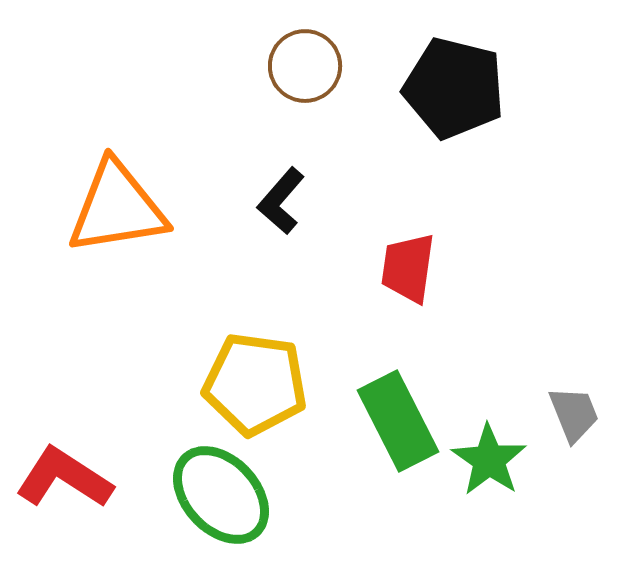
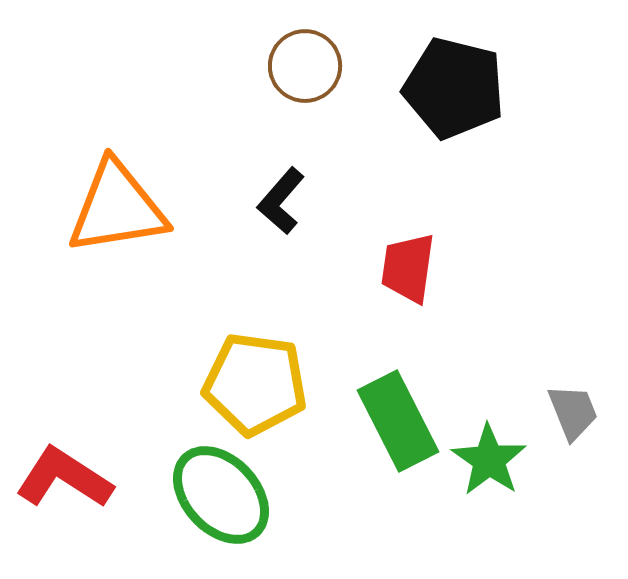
gray trapezoid: moved 1 px left, 2 px up
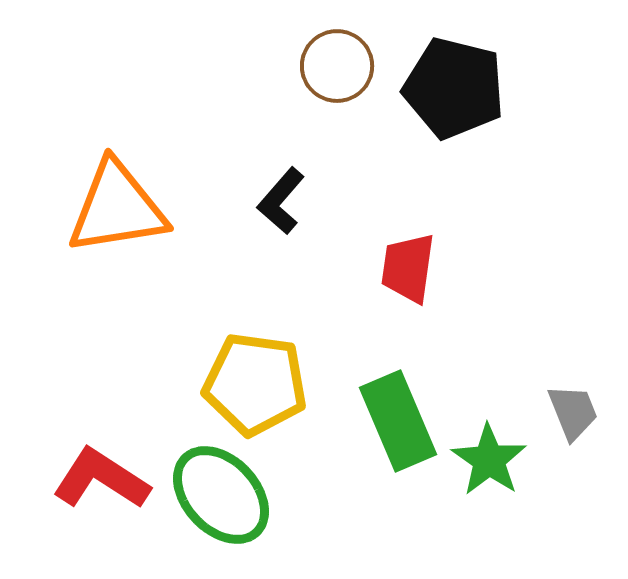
brown circle: moved 32 px right
green rectangle: rotated 4 degrees clockwise
red L-shape: moved 37 px right, 1 px down
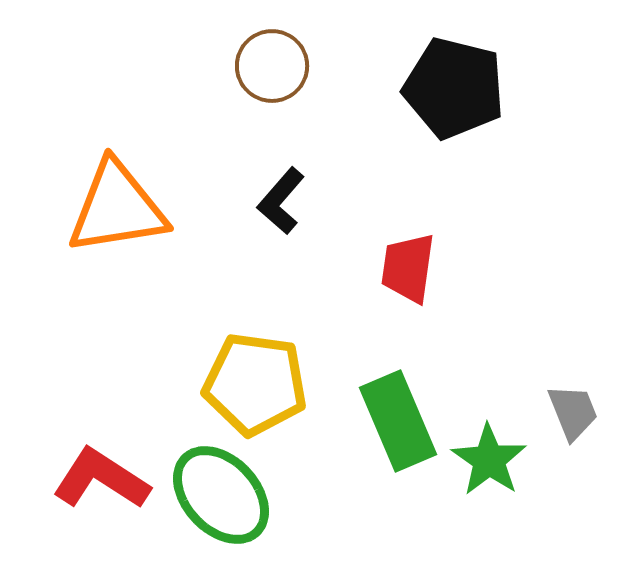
brown circle: moved 65 px left
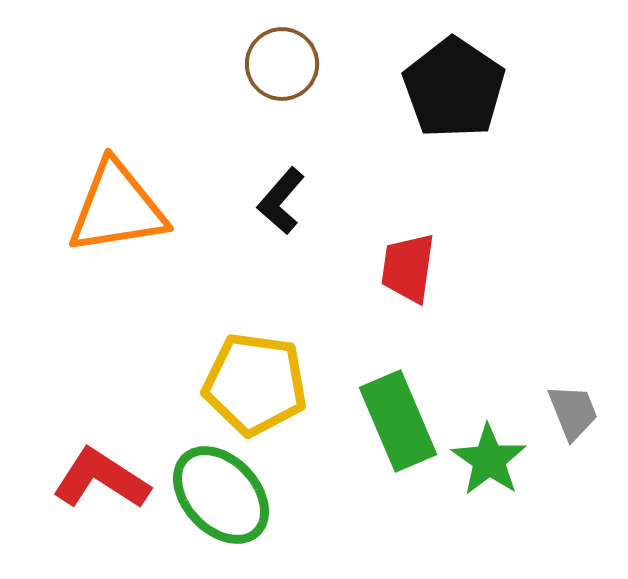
brown circle: moved 10 px right, 2 px up
black pentagon: rotated 20 degrees clockwise
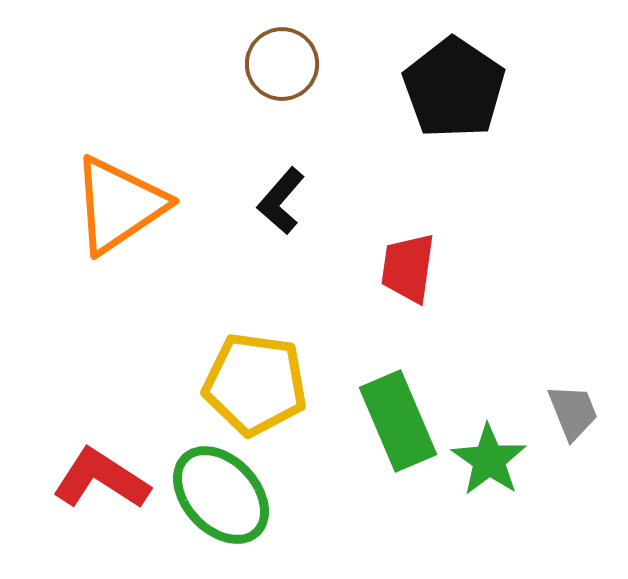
orange triangle: moved 2 px right, 3 px up; rotated 25 degrees counterclockwise
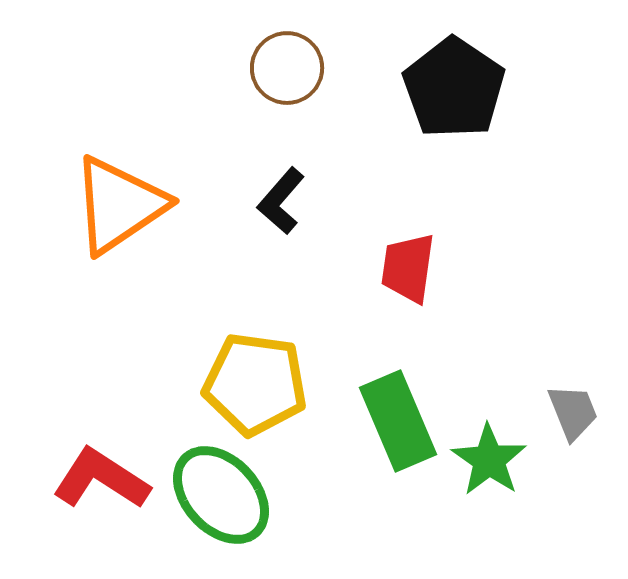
brown circle: moved 5 px right, 4 px down
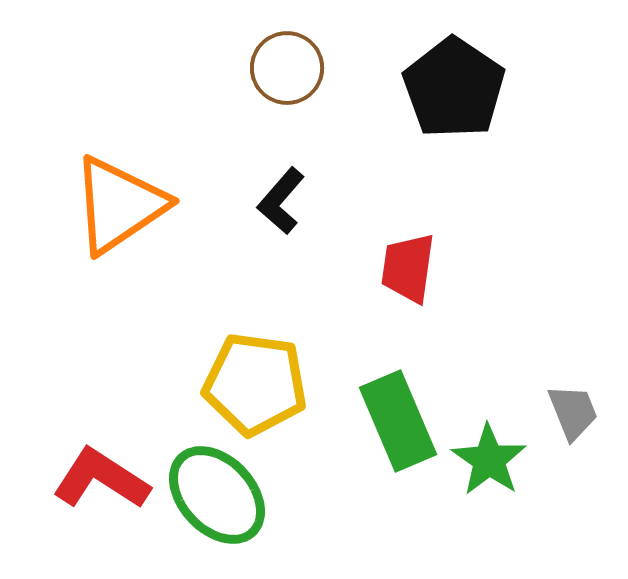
green ellipse: moved 4 px left
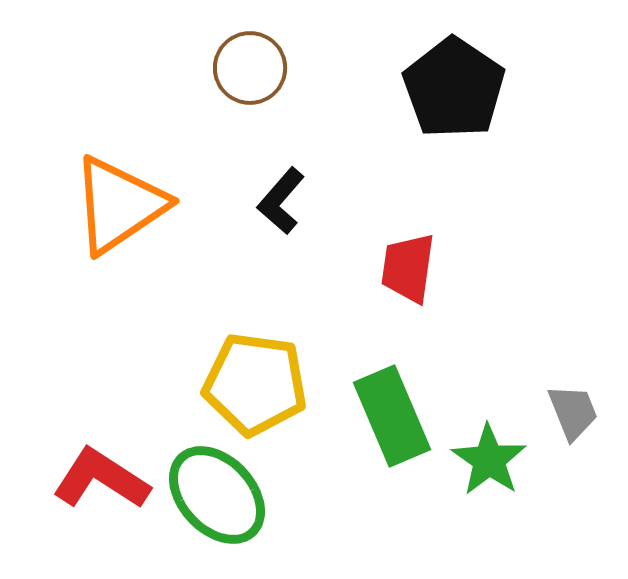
brown circle: moved 37 px left
green rectangle: moved 6 px left, 5 px up
